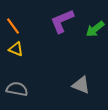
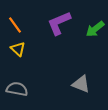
purple L-shape: moved 3 px left, 2 px down
orange line: moved 2 px right, 1 px up
yellow triangle: moved 2 px right; rotated 21 degrees clockwise
gray triangle: moved 1 px up
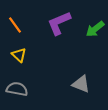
yellow triangle: moved 1 px right, 6 px down
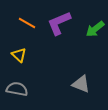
orange line: moved 12 px right, 2 px up; rotated 24 degrees counterclockwise
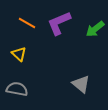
yellow triangle: moved 1 px up
gray triangle: rotated 18 degrees clockwise
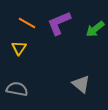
yellow triangle: moved 6 px up; rotated 21 degrees clockwise
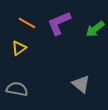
yellow triangle: rotated 21 degrees clockwise
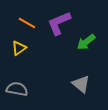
green arrow: moved 9 px left, 13 px down
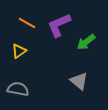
purple L-shape: moved 2 px down
yellow triangle: moved 3 px down
gray triangle: moved 2 px left, 3 px up
gray semicircle: moved 1 px right
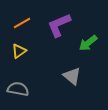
orange line: moved 5 px left; rotated 60 degrees counterclockwise
green arrow: moved 2 px right, 1 px down
gray triangle: moved 7 px left, 5 px up
